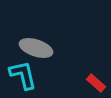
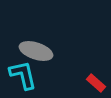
gray ellipse: moved 3 px down
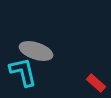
cyan L-shape: moved 3 px up
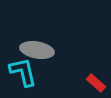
gray ellipse: moved 1 px right, 1 px up; rotated 8 degrees counterclockwise
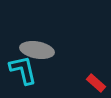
cyan L-shape: moved 2 px up
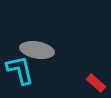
cyan L-shape: moved 3 px left
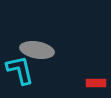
red rectangle: rotated 42 degrees counterclockwise
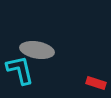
red rectangle: rotated 18 degrees clockwise
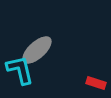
gray ellipse: rotated 52 degrees counterclockwise
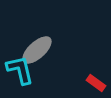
red rectangle: rotated 18 degrees clockwise
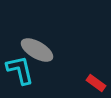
gray ellipse: rotated 72 degrees clockwise
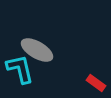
cyan L-shape: moved 1 px up
